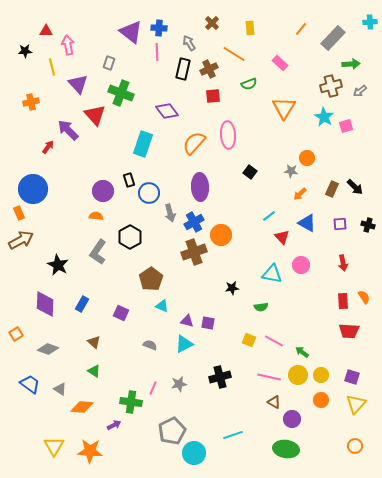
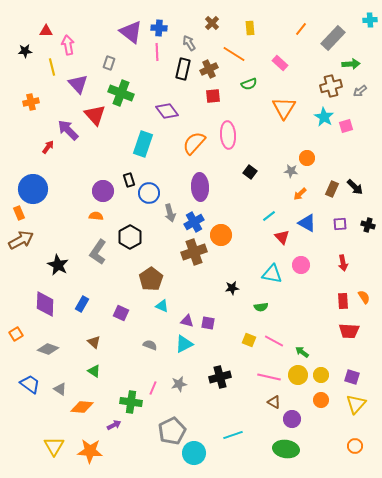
cyan cross at (370, 22): moved 2 px up
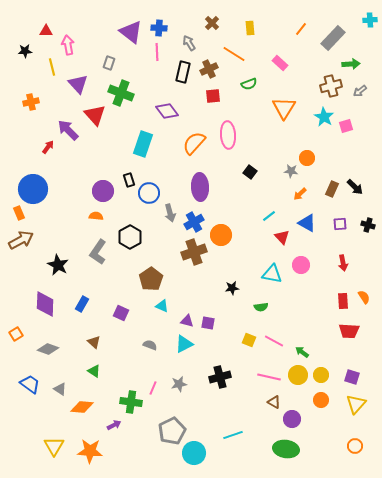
black rectangle at (183, 69): moved 3 px down
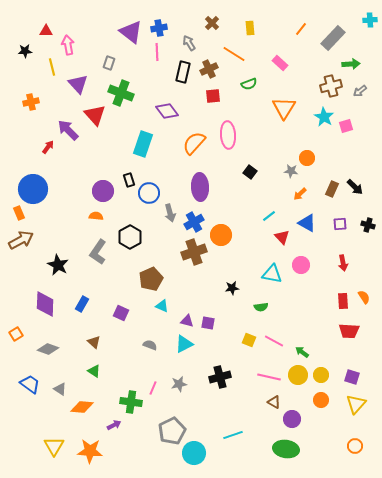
blue cross at (159, 28): rotated 14 degrees counterclockwise
brown pentagon at (151, 279): rotated 10 degrees clockwise
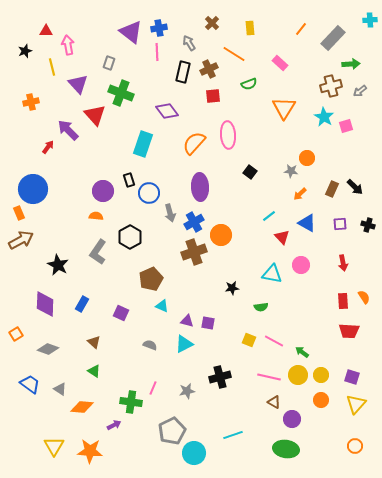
black star at (25, 51): rotated 16 degrees counterclockwise
gray star at (179, 384): moved 8 px right, 7 px down
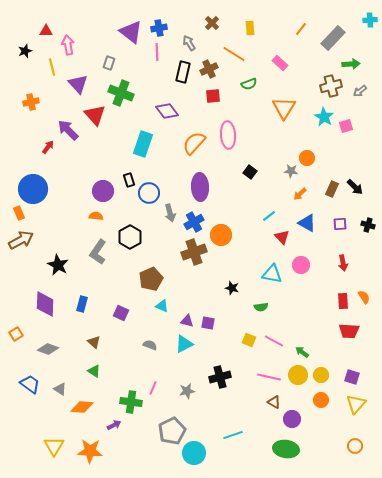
black star at (232, 288): rotated 24 degrees clockwise
blue rectangle at (82, 304): rotated 14 degrees counterclockwise
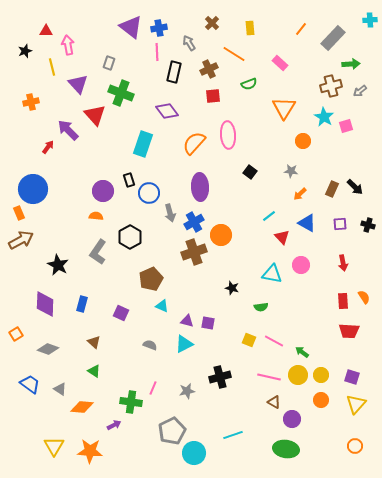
purple triangle at (131, 32): moved 5 px up
black rectangle at (183, 72): moved 9 px left
orange circle at (307, 158): moved 4 px left, 17 px up
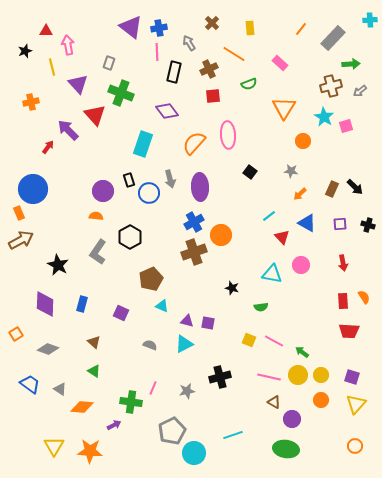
gray arrow at (170, 213): moved 34 px up
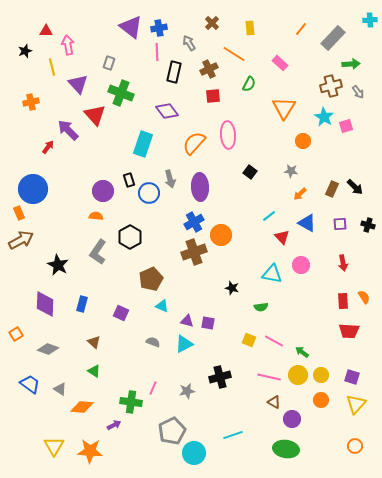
green semicircle at (249, 84): rotated 42 degrees counterclockwise
gray arrow at (360, 91): moved 2 px left, 1 px down; rotated 88 degrees counterclockwise
gray semicircle at (150, 345): moved 3 px right, 3 px up
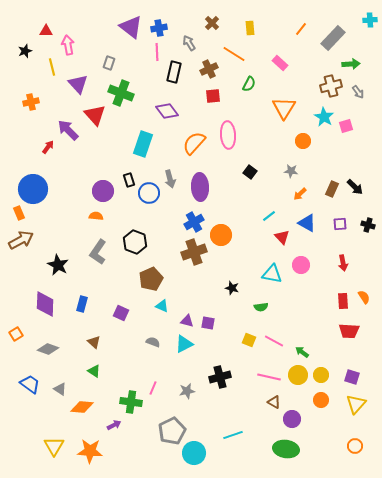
black hexagon at (130, 237): moved 5 px right, 5 px down; rotated 10 degrees counterclockwise
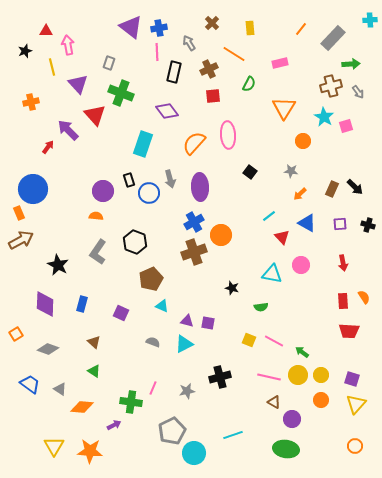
pink rectangle at (280, 63): rotated 56 degrees counterclockwise
purple square at (352, 377): moved 2 px down
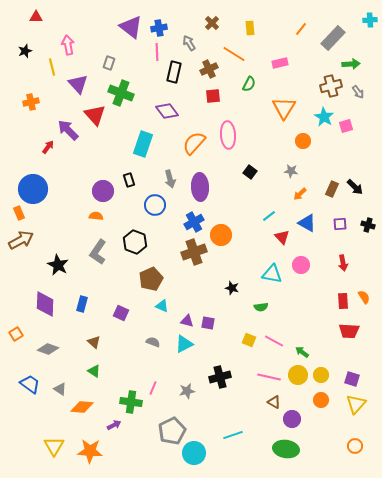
red triangle at (46, 31): moved 10 px left, 14 px up
blue circle at (149, 193): moved 6 px right, 12 px down
